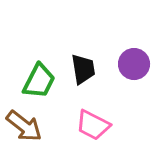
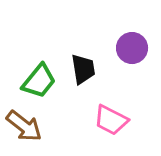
purple circle: moved 2 px left, 16 px up
green trapezoid: rotated 12 degrees clockwise
pink trapezoid: moved 18 px right, 5 px up
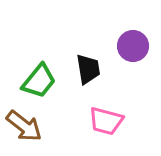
purple circle: moved 1 px right, 2 px up
black trapezoid: moved 5 px right
pink trapezoid: moved 5 px left, 1 px down; rotated 12 degrees counterclockwise
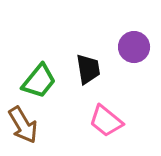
purple circle: moved 1 px right, 1 px down
pink trapezoid: rotated 24 degrees clockwise
brown arrow: moved 1 px left, 1 px up; rotated 21 degrees clockwise
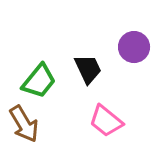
black trapezoid: rotated 16 degrees counterclockwise
brown arrow: moved 1 px right, 1 px up
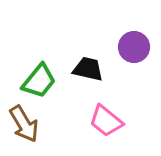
black trapezoid: rotated 52 degrees counterclockwise
